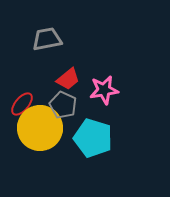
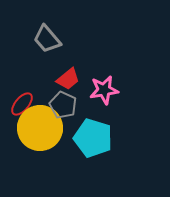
gray trapezoid: rotated 120 degrees counterclockwise
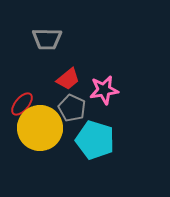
gray trapezoid: rotated 48 degrees counterclockwise
gray pentagon: moved 9 px right, 3 px down
cyan pentagon: moved 2 px right, 2 px down
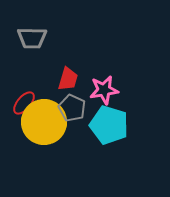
gray trapezoid: moved 15 px left, 1 px up
red trapezoid: rotated 35 degrees counterclockwise
red ellipse: moved 2 px right, 1 px up
yellow circle: moved 4 px right, 6 px up
cyan pentagon: moved 14 px right, 15 px up
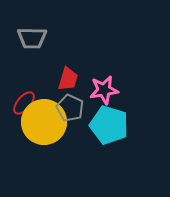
gray pentagon: moved 2 px left
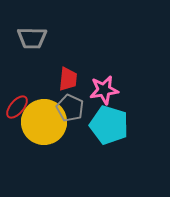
red trapezoid: rotated 10 degrees counterclockwise
red ellipse: moved 7 px left, 4 px down
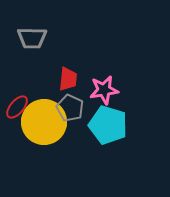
cyan pentagon: moved 1 px left
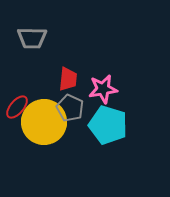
pink star: moved 1 px left, 1 px up
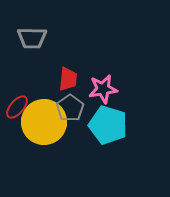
gray pentagon: rotated 12 degrees clockwise
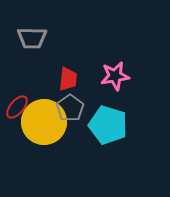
pink star: moved 12 px right, 13 px up
